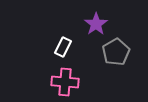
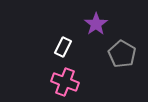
gray pentagon: moved 6 px right, 2 px down; rotated 12 degrees counterclockwise
pink cross: rotated 16 degrees clockwise
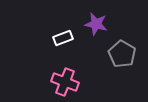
purple star: rotated 25 degrees counterclockwise
white rectangle: moved 9 px up; rotated 42 degrees clockwise
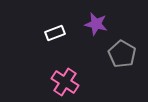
white rectangle: moved 8 px left, 5 px up
pink cross: rotated 12 degrees clockwise
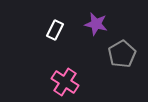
white rectangle: moved 3 px up; rotated 42 degrees counterclockwise
gray pentagon: rotated 12 degrees clockwise
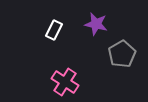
white rectangle: moved 1 px left
